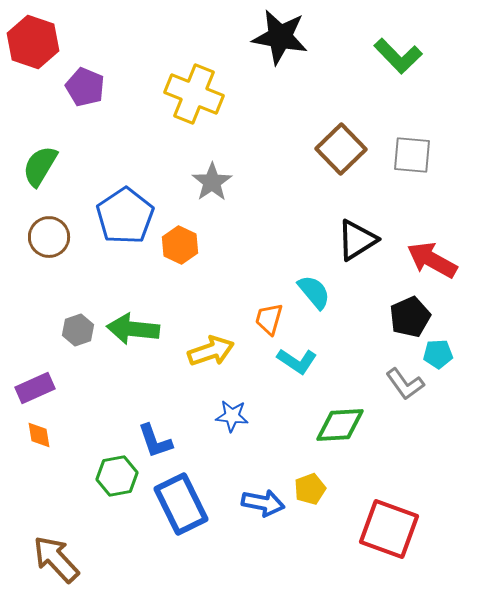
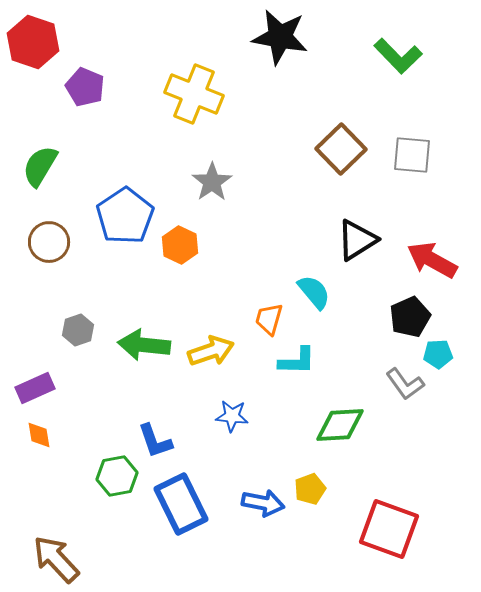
brown circle: moved 5 px down
green arrow: moved 11 px right, 16 px down
cyan L-shape: rotated 33 degrees counterclockwise
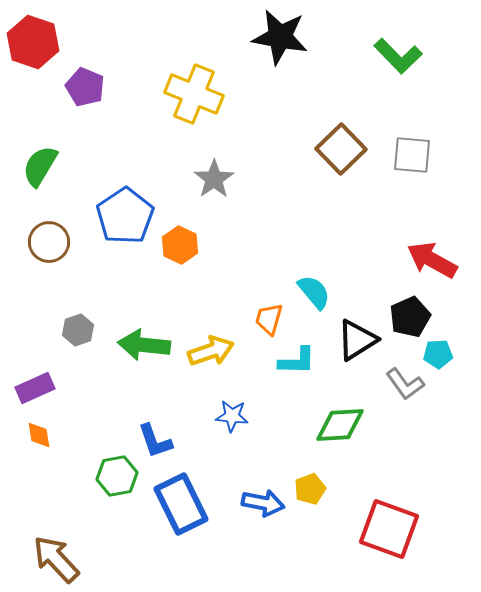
gray star: moved 2 px right, 3 px up
black triangle: moved 100 px down
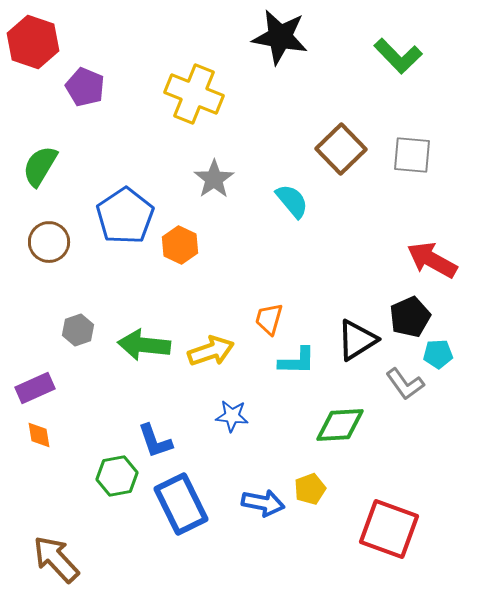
cyan semicircle: moved 22 px left, 91 px up
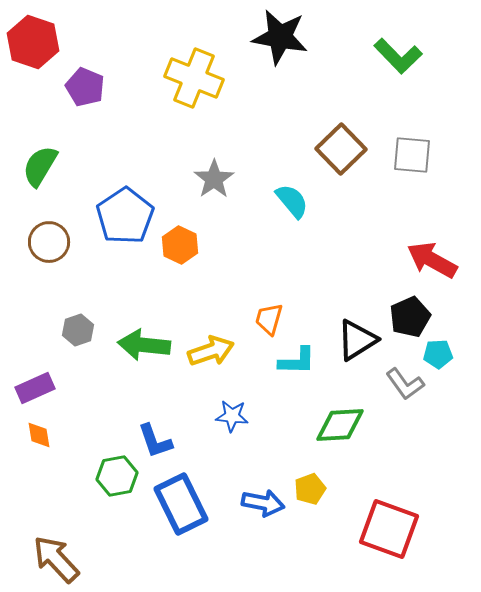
yellow cross: moved 16 px up
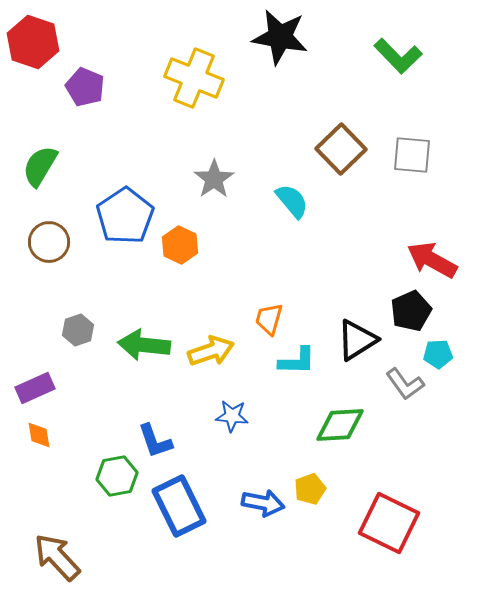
black pentagon: moved 1 px right, 6 px up
blue rectangle: moved 2 px left, 2 px down
red square: moved 6 px up; rotated 6 degrees clockwise
brown arrow: moved 1 px right, 2 px up
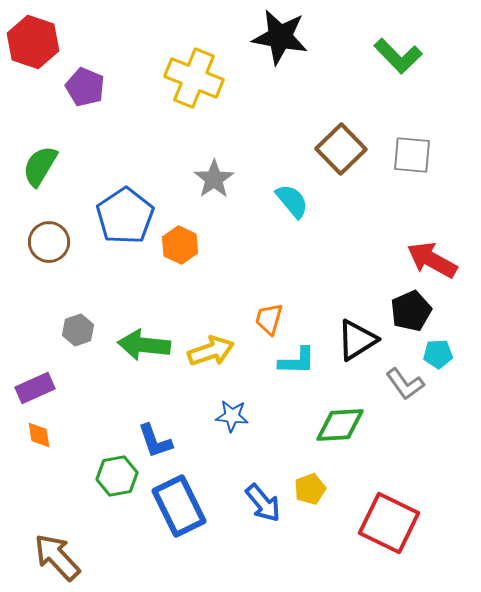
blue arrow: rotated 39 degrees clockwise
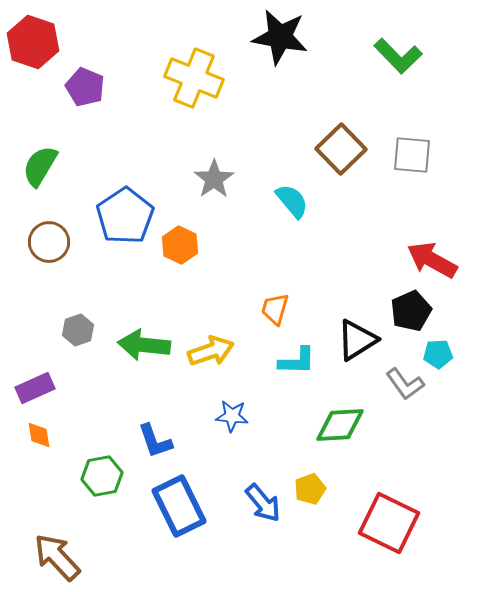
orange trapezoid: moved 6 px right, 10 px up
green hexagon: moved 15 px left
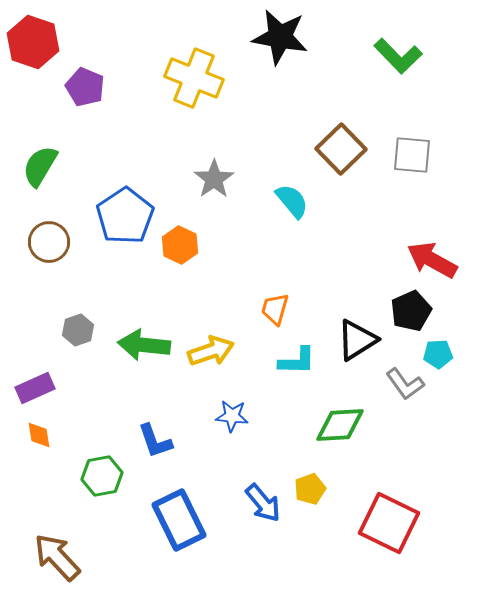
blue rectangle: moved 14 px down
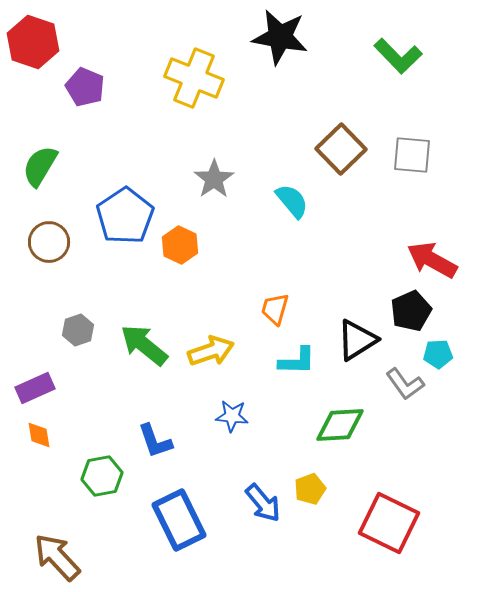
green arrow: rotated 33 degrees clockwise
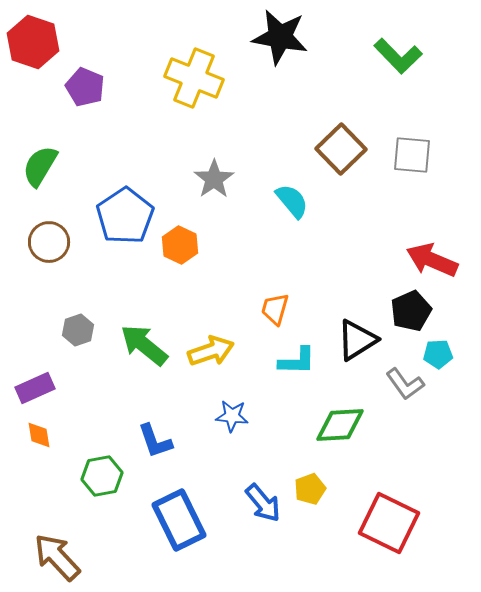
red arrow: rotated 6 degrees counterclockwise
